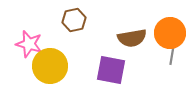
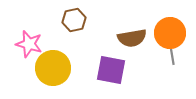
gray line: rotated 18 degrees counterclockwise
yellow circle: moved 3 px right, 2 px down
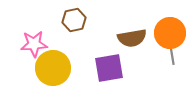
pink star: moved 5 px right; rotated 20 degrees counterclockwise
purple square: moved 2 px left, 2 px up; rotated 20 degrees counterclockwise
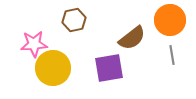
orange circle: moved 13 px up
brown semicircle: rotated 28 degrees counterclockwise
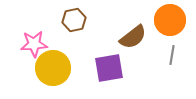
brown semicircle: moved 1 px right, 1 px up
gray line: rotated 18 degrees clockwise
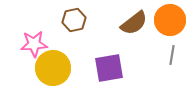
brown semicircle: moved 1 px right, 14 px up
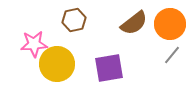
orange circle: moved 4 px down
gray line: rotated 30 degrees clockwise
yellow circle: moved 4 px right, 4 px up
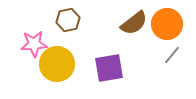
brown hexagon: moved 6 px left
orange circle: moved 3 px left
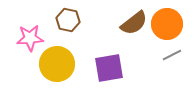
brown hexagon: rotated 25 degrees clockwise
pink star: moved 4 px left, 6 px up
gray line: rotated 24 degrees clockwise
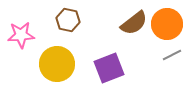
pink star: moved 9 px left, 3 px up
purple square: rotated 12 degrees counterclockwise
